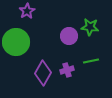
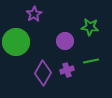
purple star: moved 7 px right, 3 px down
purple circle: moved 4 px left, 5 px down
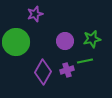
purple star: moved 1 px right; rotated 14 degrees clockwise
green star: moved 2 px right, 12 px down; rotated 18 degrees counterclockwise
green line: moved 6 px left
purple diamond: moved 1 px up
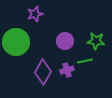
green star: moved 4 px right, 2 px down; rotated 18 degrees clockwise
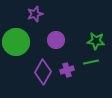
purple circle: moved 9 px left, 1 px up
green line: moved 6 px right, 1 px down
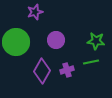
purple star: moved 2 px up
purple diamond: moved 1 px left, 1 px up
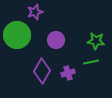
green circle: moved 1 px right, 7 px up
purple cross: moved 1 px right, 3 px down
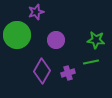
purple star: moved 1 px right
green star: moved 1 px up
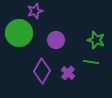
purple star: moved 1 px left, 1 px up
green circle: moved 2 px right, 2 px up
green star: rotated 12 degrees clockwise
green line: rotated 21 degrees clockwise
purple cross: rotated 32 degrees counterclockwise
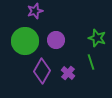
green circle: moved 6 px right, 8 px down
green star: moved 1 px right, 2 px up
green line: rotated 63 degrees clockwise
